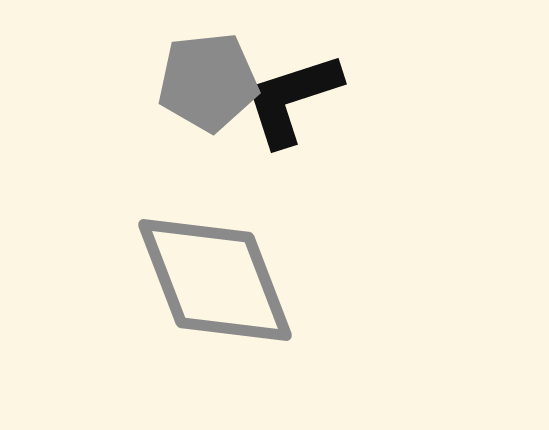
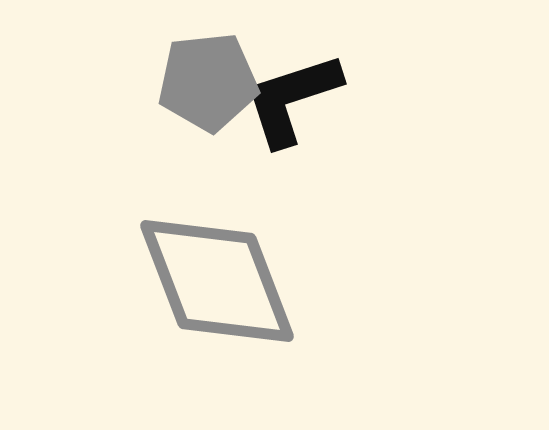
gray diamond: moved 2 px right, 1 px down
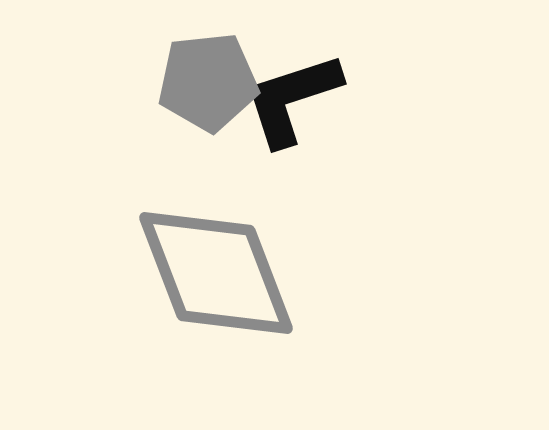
gray diamond: moved 1 px left, 8 px up
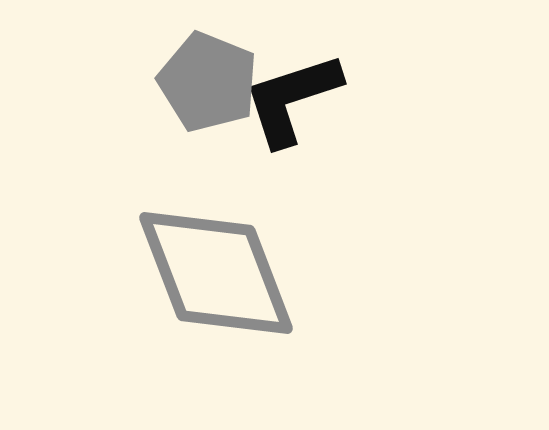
gray pentagon: rotated 28 degrees clockwise
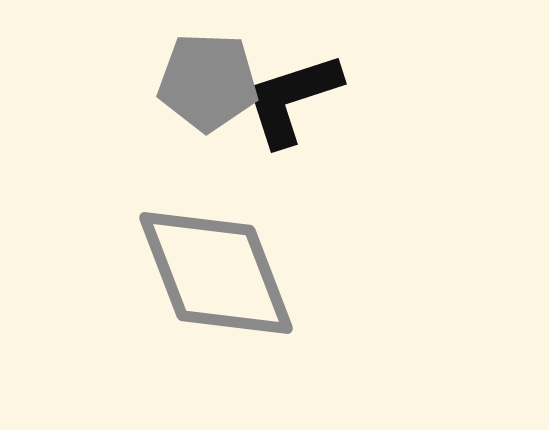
gray pentagon: rotated 20 degrees counterclockwise
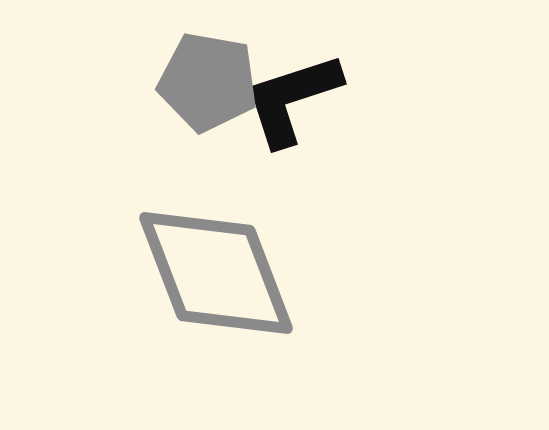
gray pentagon: rotated 8 degrees clockwise
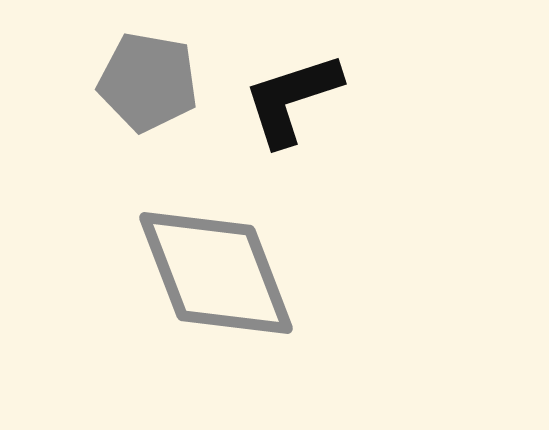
gray pentagon: moved 60 px left
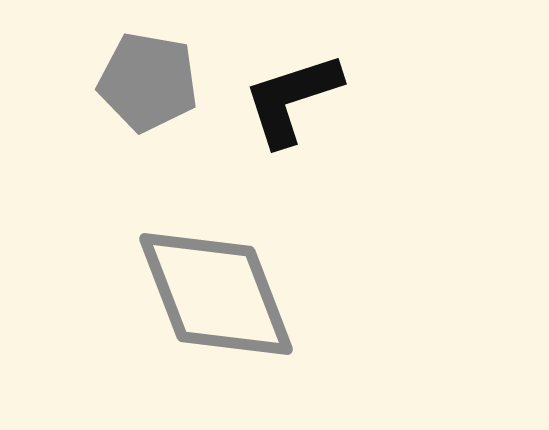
gray diamond: moved 21 px down
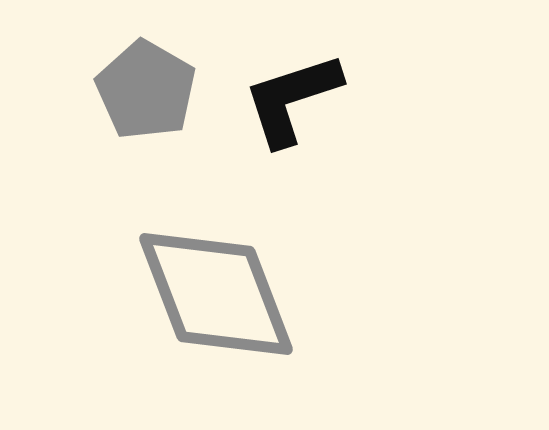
gray pentagon: moved 2 px left, 8 px down; rotated 20 degrees clockwise
